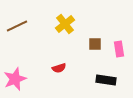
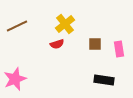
red semicircle: moved 2 px left, 24 px up
black rectangle: moved 2 px left
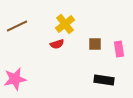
pink star: rotated 10 degrees clockwise
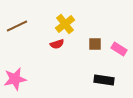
pink rectangle: rotated 49 degrees counterclockwise
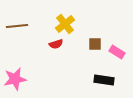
brown line: rotated 20 degrees clockwise
red semicircle: moved 1 px left
pink rectangle: moved 2 px left, 3 px down
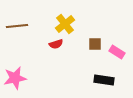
pink star: moved 1 px up
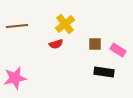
pink rectangle: moved 1 px right, 2 px up
black rectangle: moved 8 px up
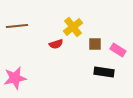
yellow cross: moved 8 px right, 3 px down
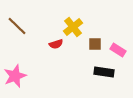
brown line: rotated 50 degrees clockwise
pink star: moved 2 px up; rotated 10 degrees counterclockwise
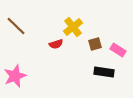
brown line: moved 1 px left
brown square: rotated 16 degrees counterclockwise
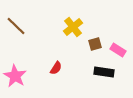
red semicircle: moved 24 px down; rotated 40 degrees counterclockwise
pink star: rotated 20 degrees counterclockwise
